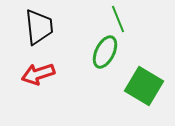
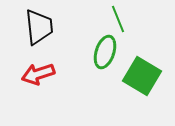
green ellipse: rotated 8 degrees counterclockwise
green square: moved 2 px left, 10 px up
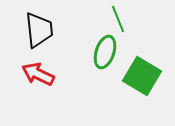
black trapezoid: moved 3 px down
red arrow: rotated 44 degrees clockwise
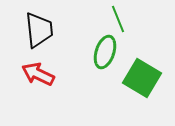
green square: moved 2 px down
